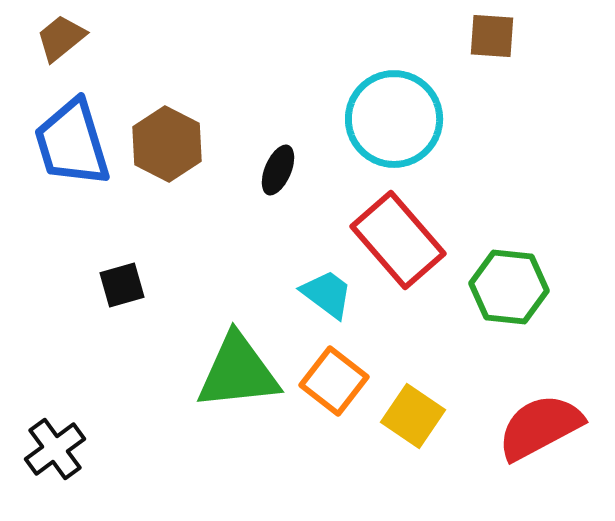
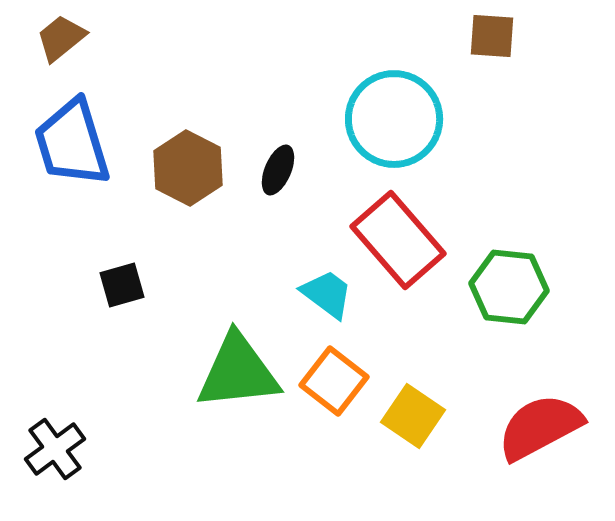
brown hexagon: moved 21 px right, 24 px down
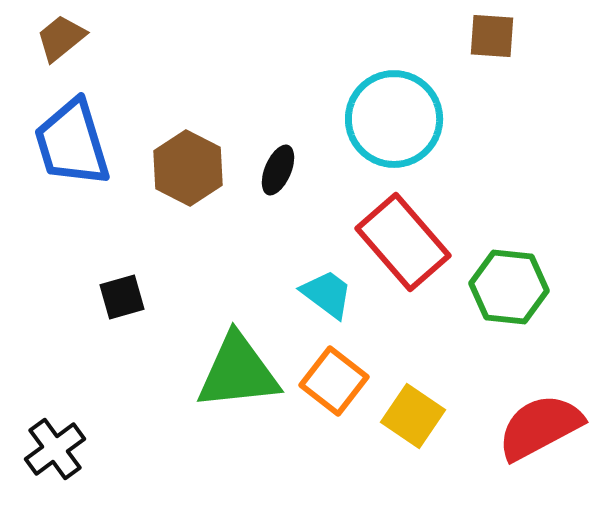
red rectangle: moved 5 px right, 2 px down
black square: moved 12 px down
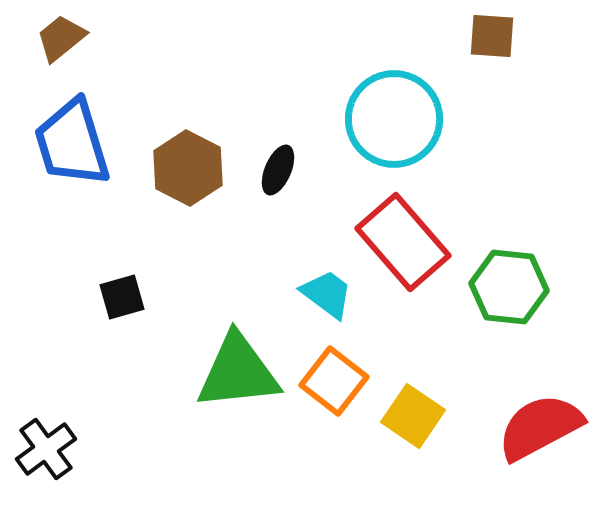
black cross: moved 9 px left
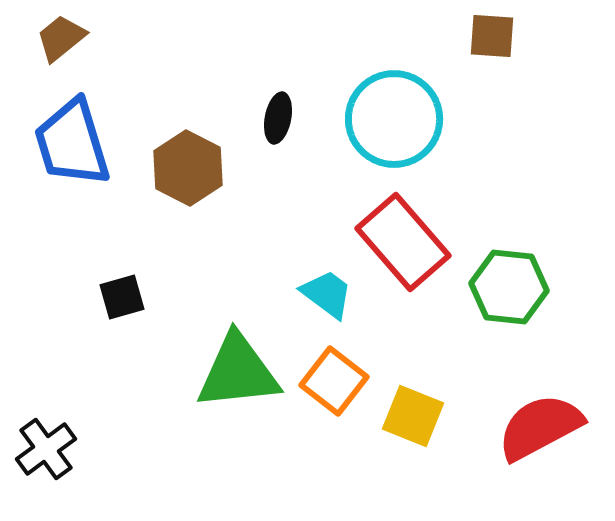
black ellipse: moved 52 px up; rotated 12 degrees counterclockwise
yellow square: rotated 12 degrees counterclockwise
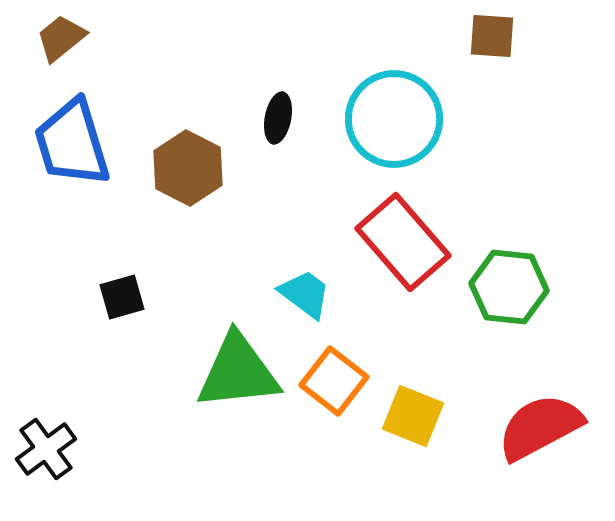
cyan trapezoid: moved 22 px left
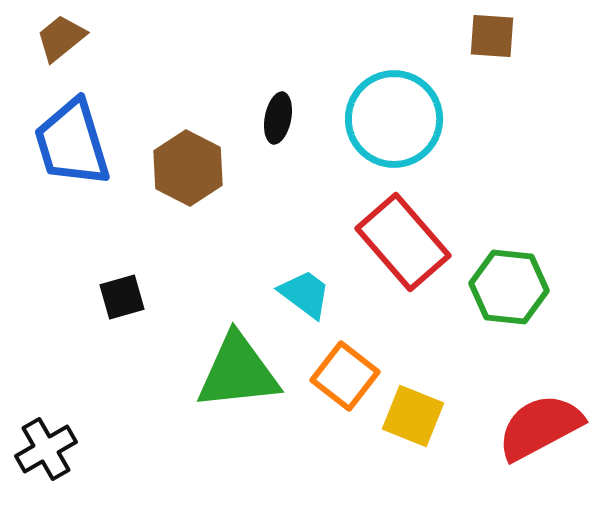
orange square: moved 11 px right, 5 px up
black cross: rotated 6 degrees clockwise
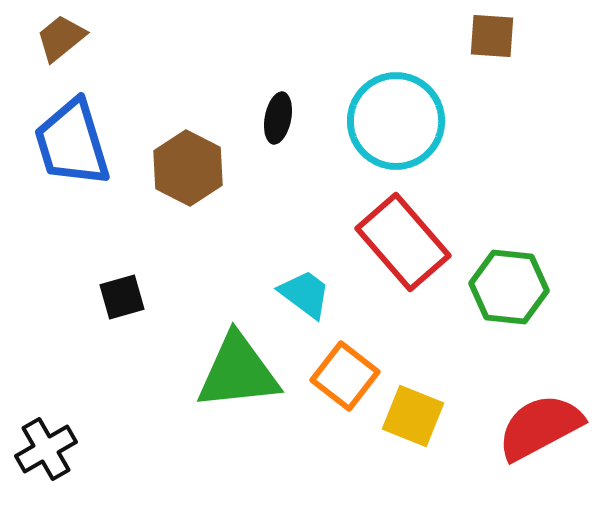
cyan circle: moved 2 px right, 2 px down
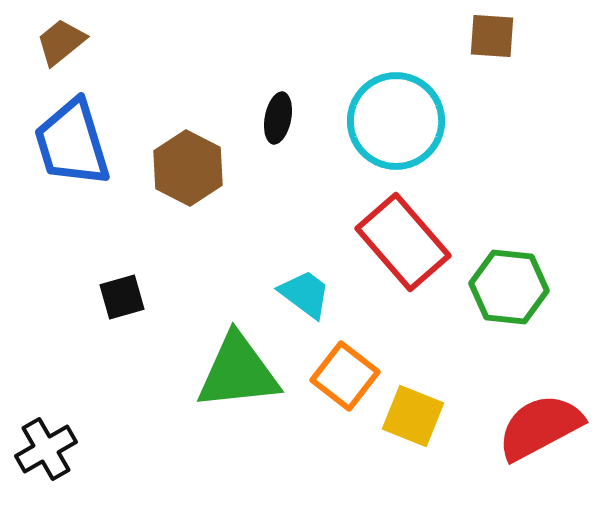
brown trapezoid: moved 4 px down
